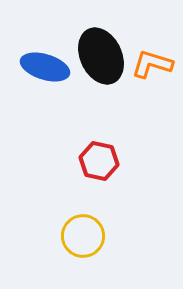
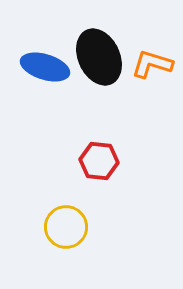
black ellipse: moved 2 px left, 1 px down
red hexagon: rotated 6 degrees counterclockwise
yellow circle: moved 17 px left, 9 px up
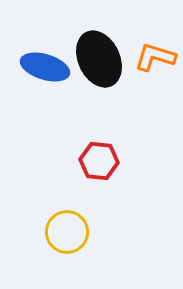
black ellipse: moved 2 px down
orange L-shape: moved 3 px right, 7 px up
yellow circle: moved 1 px right, 5 px down
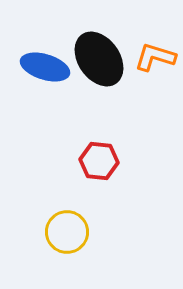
black ellipse: rotated 10 degrees counterclockwise
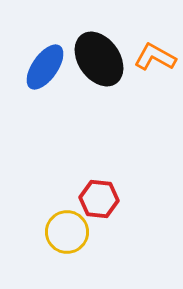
orange L-shape: rotated 12 degrees clockwise
blue ellipse: rotated 72 degrees counterclockwise
red hexagon: moved 38 px down
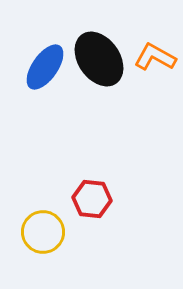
red hexagon: moved 7 px left
yellow circle: moved 24 px left
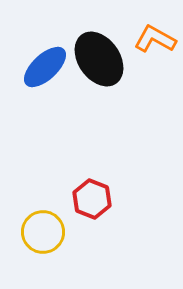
orange L-shape: moved 18 px up
blue ellipse: rotated 12 degrees clockwise
red hexagon: rotated 15 degrees clockwise
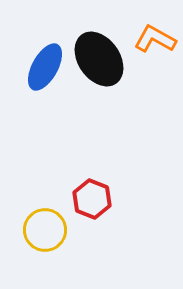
blue ellipse: rotated 18 degrees counterclockwise
yellow circle: moved 2 px right, 2 px up
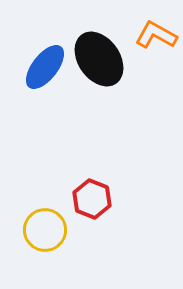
orange L-shape: moved 1 px right, 4 px up
blue ellipse: rotated 9 degrees clockwise
